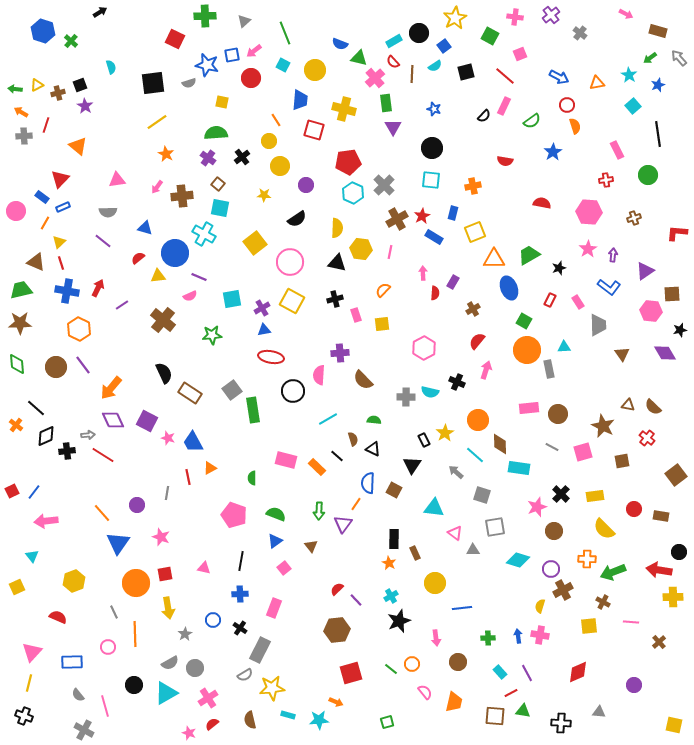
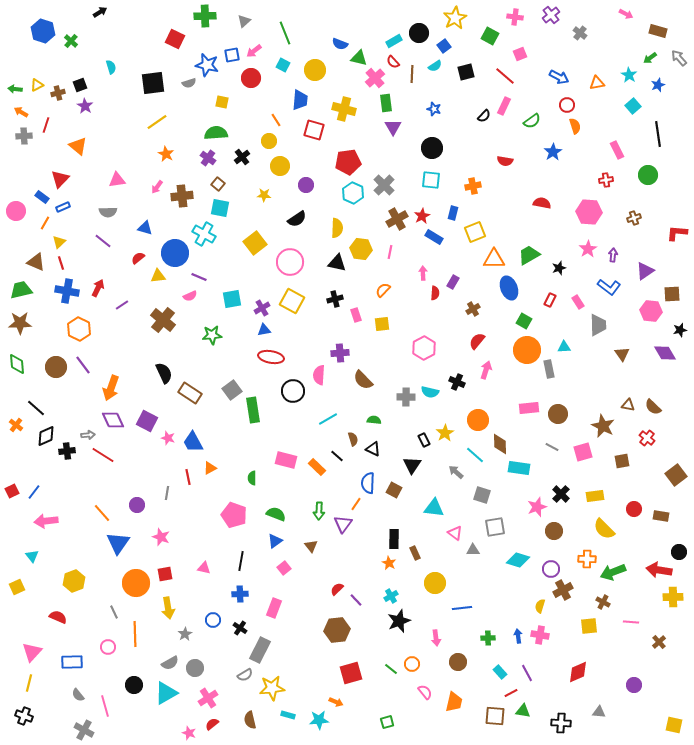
orange arrow at (111, 388): rotated 20 degrees counterclockwise
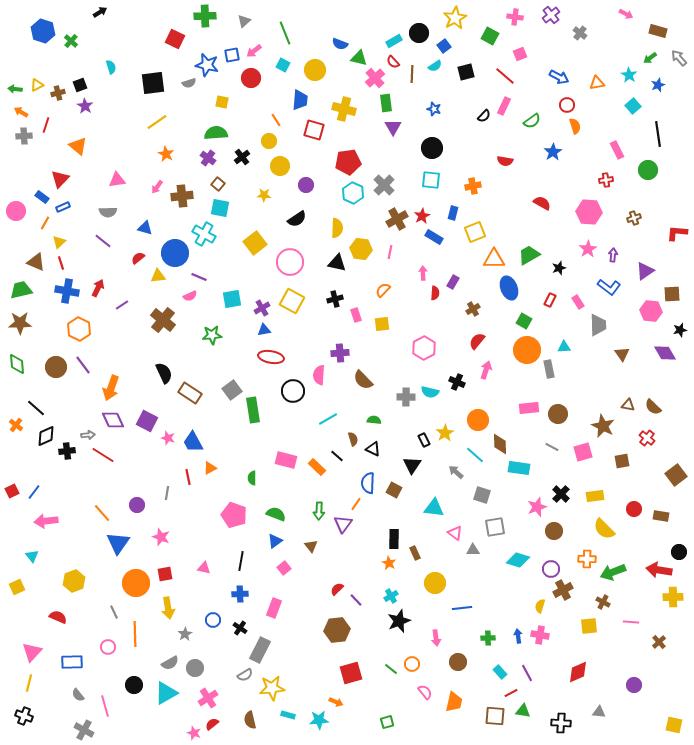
green circle at (648, 175): moved 5 px up
red semicircle at (542, 203): rotated 18 degrees clockwise
pink star at (189, 733): moved 5 px right
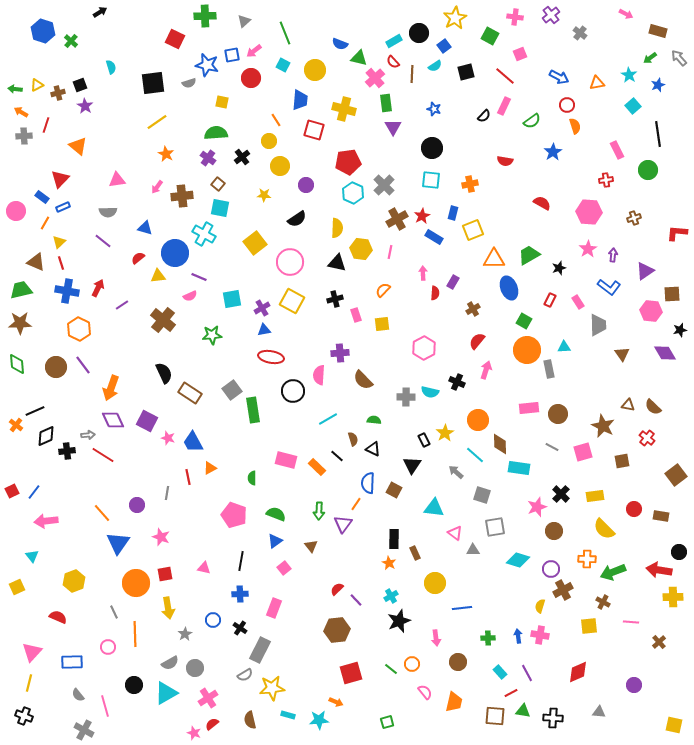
orange cross at (473, 186): moved 3 px left, 2 px up
yellow square at (475, 232): moved 2 px left, 2 px up
black line at (36, 408): moved 1 px left, 3 px down; rotated 66 degrees counterclockwise
black cross at (561, 723): moved 8 px left, 5 px up
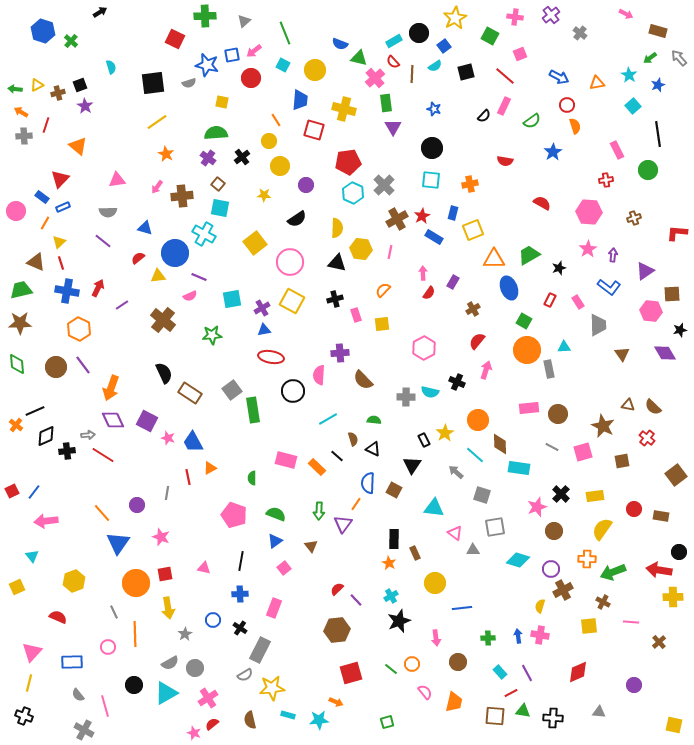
red semicircle at (435, 293): moved 6 px left; rotated 32 degrees clockwise
yellow semicircle at (604, 529): moved 2 px left; rotated 80 degrees clockwise
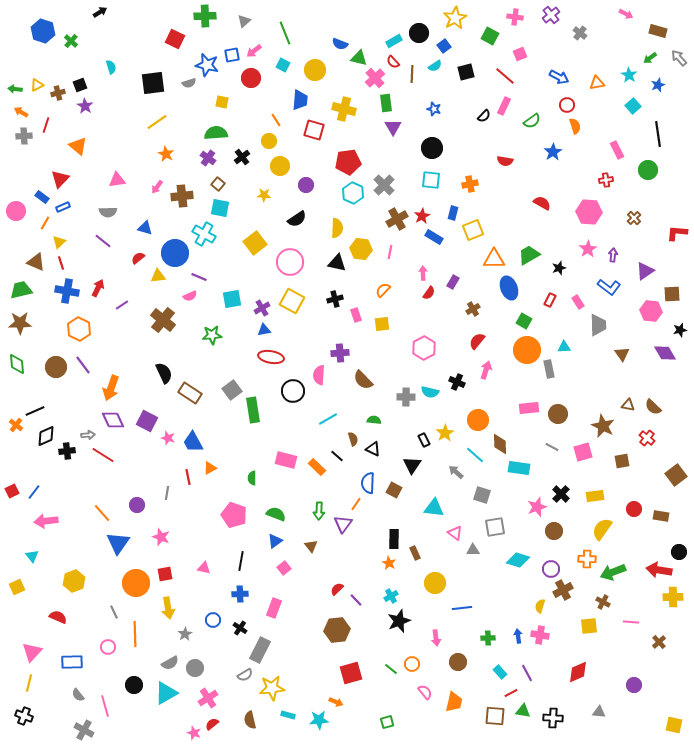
brown cross at (634, 218): rotated 24 degrees counterclockwise
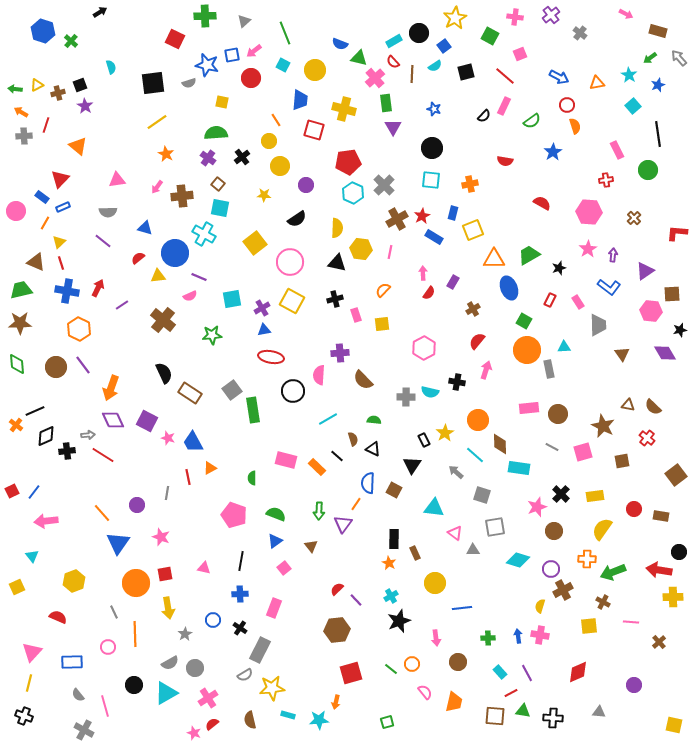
black cross at (457, 382): rotated 14 degrees counterclockwise
orange arrow at (336, 702): rotated 80 degrees clockwise
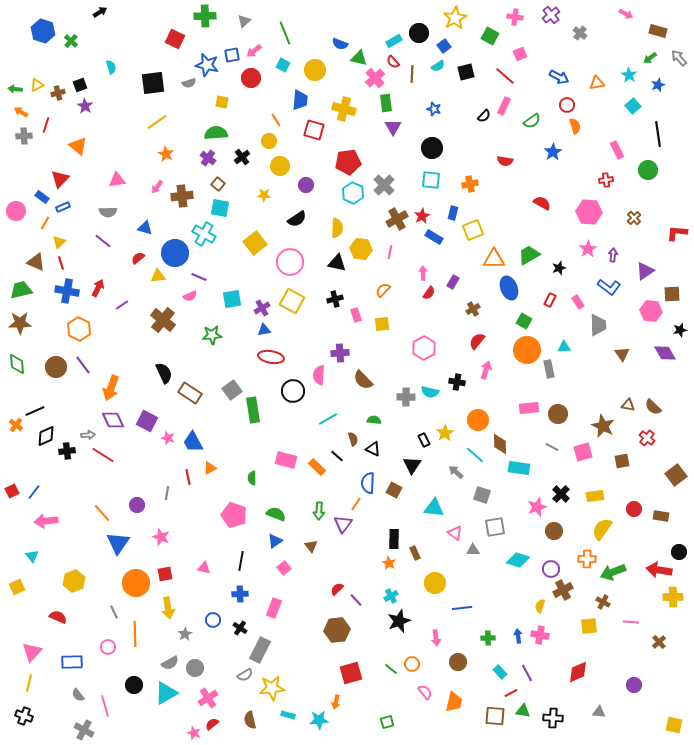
cyan semicircle at (435, 66): moved 3 px right
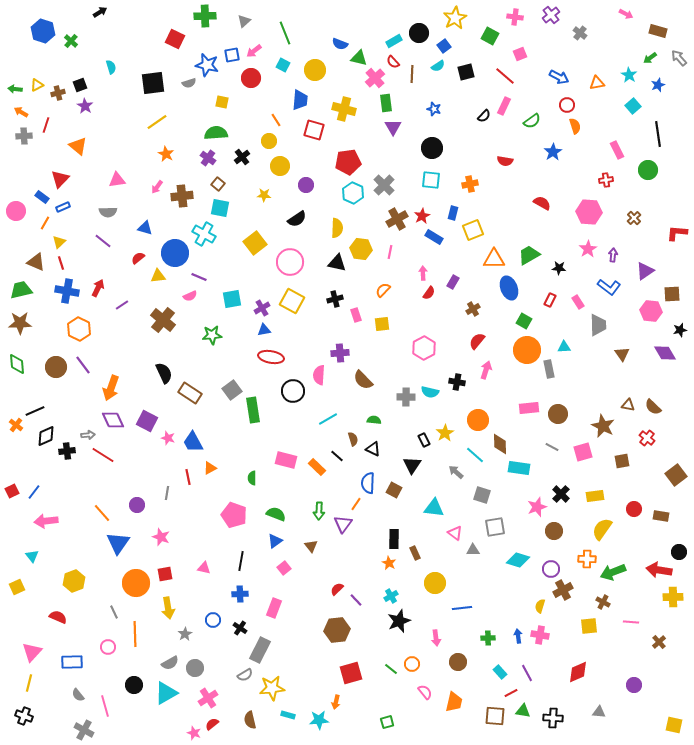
black star at (559, 268): rotated 24 degrees clockwise
